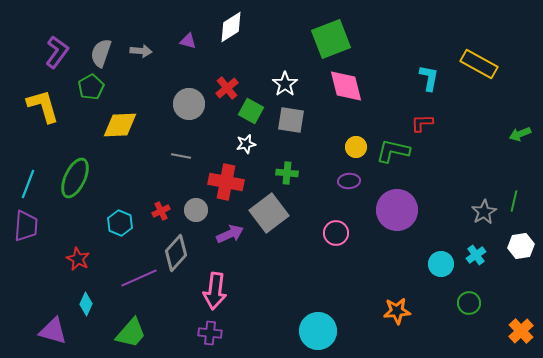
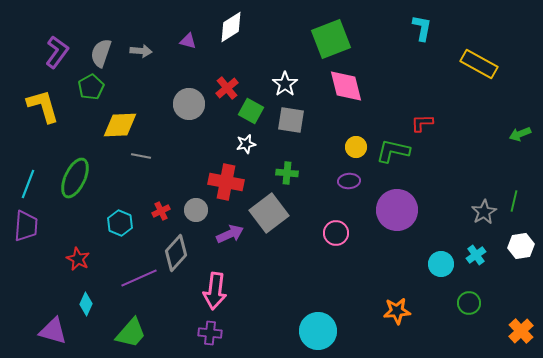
cyan L-shape at (429, 78): moved 7 px left, 50 px up
gray line at (181, 156): moved 40 px left
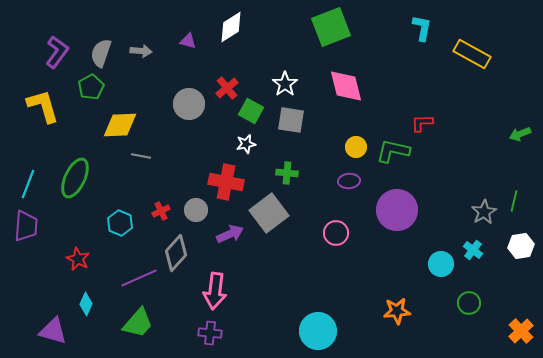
green square at (331, 39): moved 12 px up
yellow rectangle at (479, 64): moved 7 px left, 10 px up
cyan cross at (476, 255): moved 3 px left, 5 px up; rotated 18 degrees counterclockwise
green trapezoid at (131, 333): moved 7 px right, 10 px up
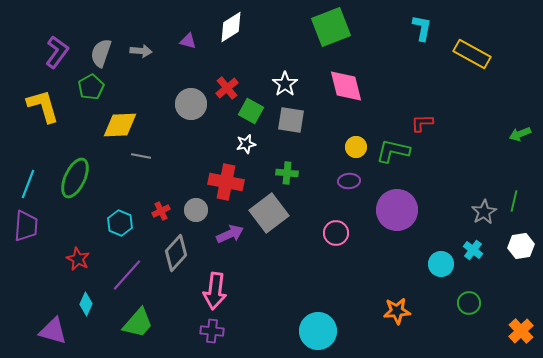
gray circle at (189, 104): moved 2 px right
purple line at (139, 278): moved 12 px left, 3 px up; rotated 24 degrees counterclockwise
purple cross at (210, 333): moved 2 px right, 2 px up
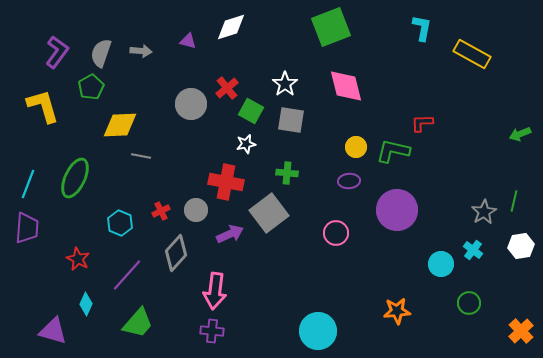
white diamond at (231, 27): rotated 16 degrees clockwise
purple trapezoid at (26, 226): moved 1 px right, 2 px down
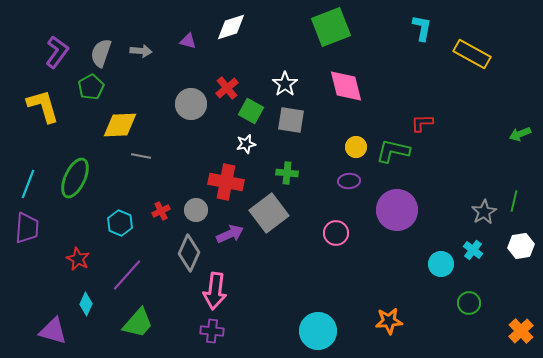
gray diamond at (176, 253): moved 13 px right; rotated 18 degrees counterclockwise
orange star at (397, 311): moved 8 px left, 10 px down
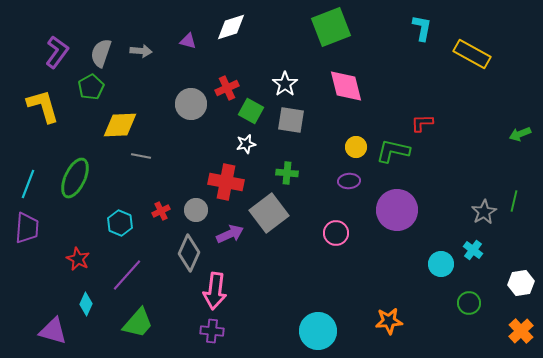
red cross at (227, 88): rotated 15 degrees clockwise
white hexagon at (521, 246): moved 37 px down
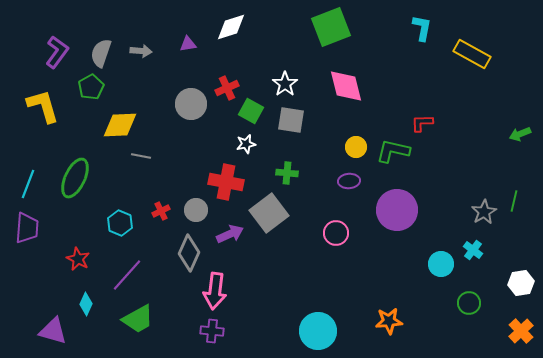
purple triangle at (188, 41): moved 3 px down; rotated 24 degrees counterclockwise
green trapezoid at (138, 323): moved 4 px up; rotated 20 degrees clockwise
